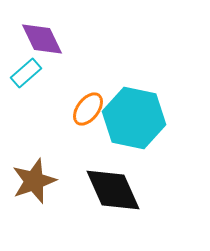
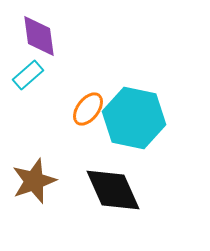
purple diamond: moved 3 px left, 3 px up; rotated 18 degrees clockwise
cyan rectangle: moved 2 px right, 2 px down
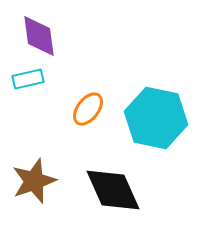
cyan rectangle: moved 4 px down; rotated 28 degrees clockwise
cyan hexagon: moved 22 px right
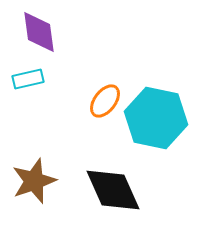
purple diamond: moved 4 px up
orange ellipse: moved 17 px right, 8 px up
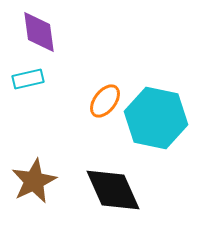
brown star: rotated 6 degrees counterclockwise
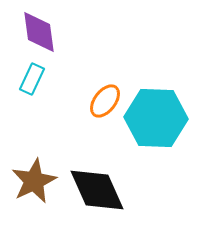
cyan rectangle: moved 4 px right; rotated 52 degrees counterclockwise
cyan hexagon: rotated 10 degrees counterclockwise
black diamond: moved 16 px left
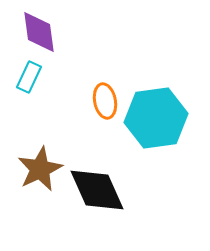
cyan rectangle: moved 3 px left, 2 px up
orange ellipse: rotated 48 degrees counterclockwise
cyan hexagon: rotated 10 degrees counterclockwise
brown star: moved 6 px right, 12 px up
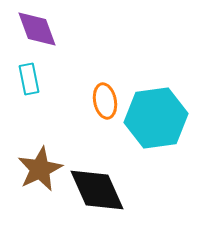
purple diamond: moved 2 px left, 3 px up; rotated 12 degrees counterclockwise
cyan rectangle: moved 2 px down; rotated 36 degrees counterclockwise
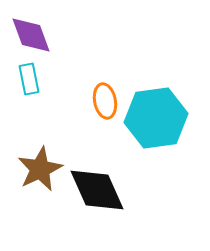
purple diamond: moved 6 px left, 6 px down
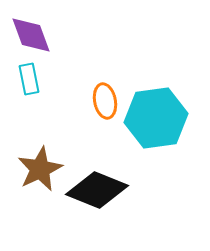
black diamond: rotated 44 degrees counterclockwise
